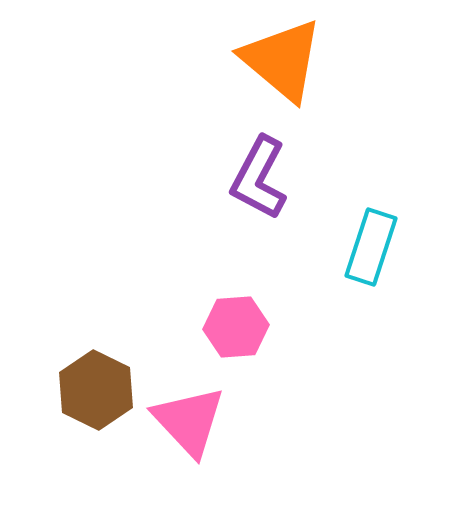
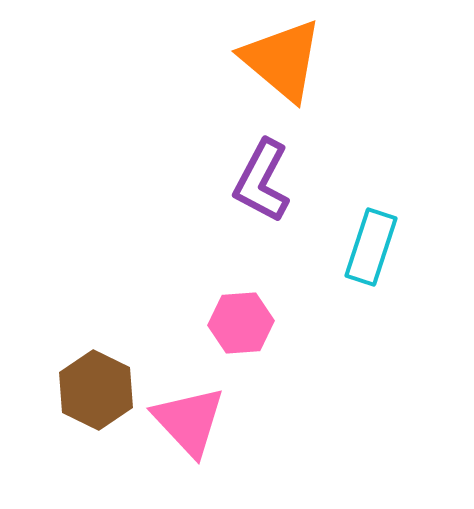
purple L-shape: moved 3 px right, 3 px down
pink hexagon: moved 5 px right, 4 px up
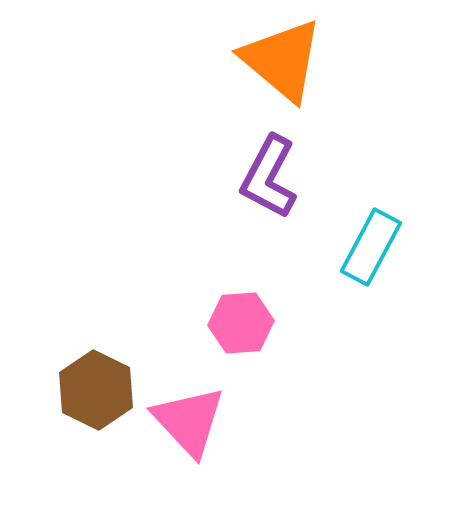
purple L-shape: moved 7 px right, 4 px up
cyan rectangle: rotated 10 degrees clockwise
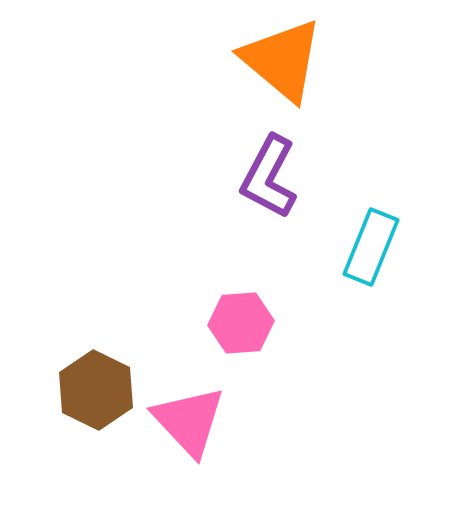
cyan rectangle: rotated 6 degrees counterclockwise
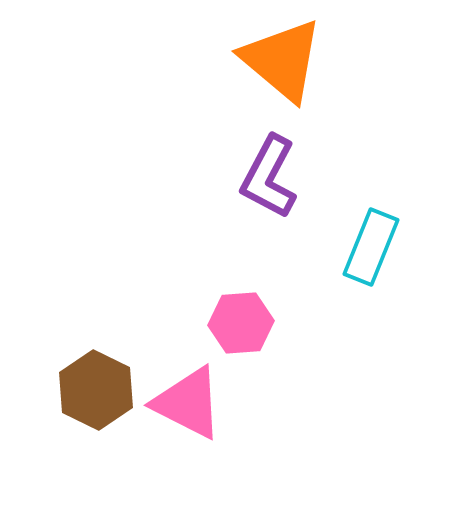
pink triangle: moved 1 px left, 18 px up; rotated 20 degrees counterclockwise
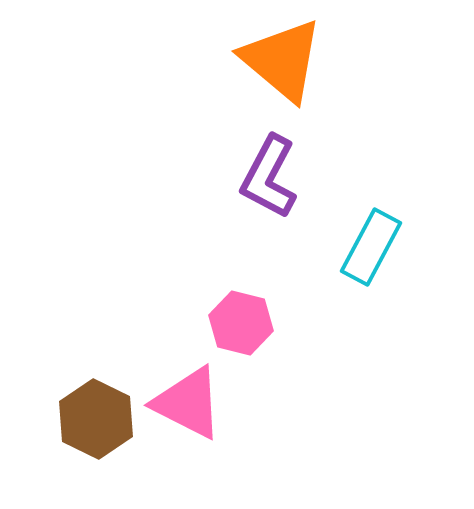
cyan rectangle: rotated 6 degrees clockwise
pink hexagon: rotated 18 degrees clockwise
brown hexagon: moved 29 px down
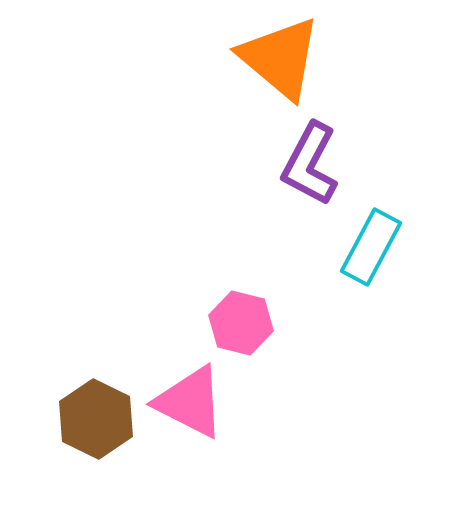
orange triangle: moved 2 px left, 2 px up
purple L-shape: moved 41 px right, 13 px up
pink triangle: moved 2 px right, 1 px up
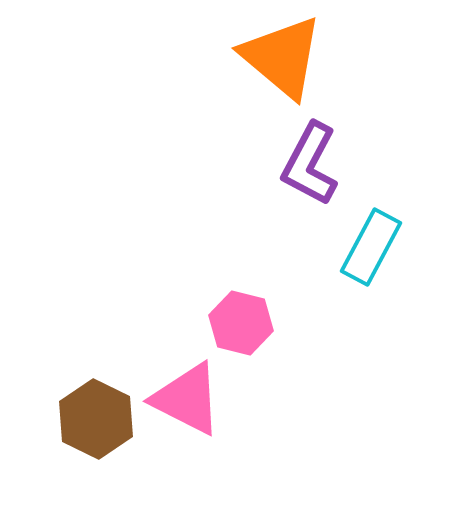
orange triangle: moved 2 px right, 1 px up
pink triangle: moved 3 px left, 3 px up
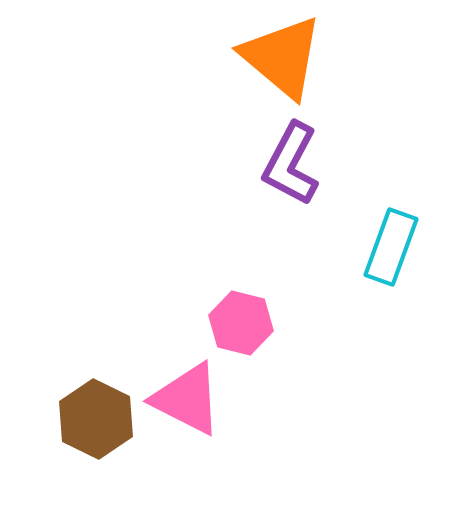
purple L-shape: moved 19 px left
cyan rectangle: moved 20 px right; rotated 8 degrees counterclockwise
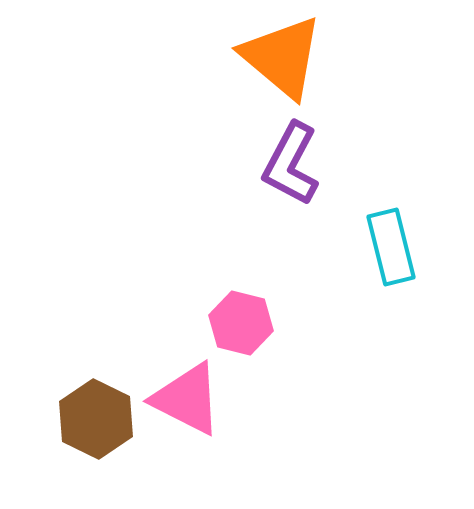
cyan rectangle: rotated 34 degrees counterclockwise
